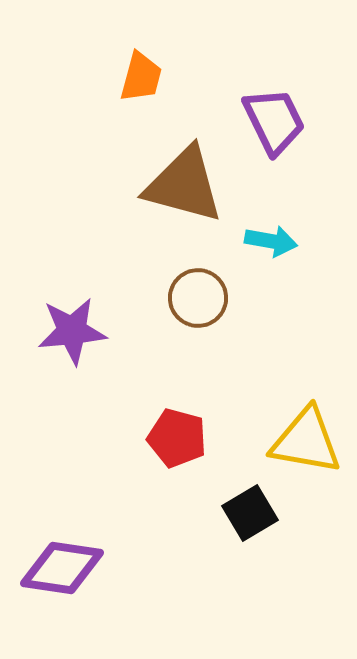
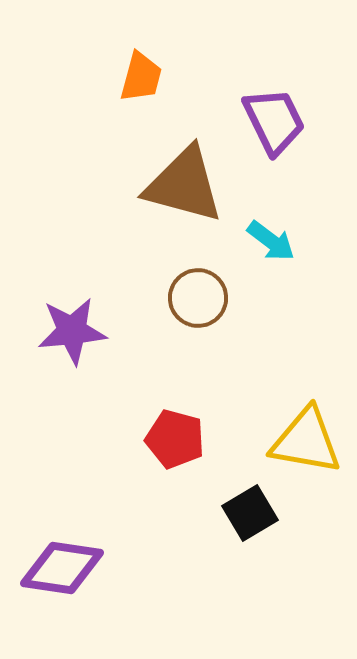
cyan arrow: rotated 27 degrees clockwise
red pentagon: moved 2 px left, 1 px down
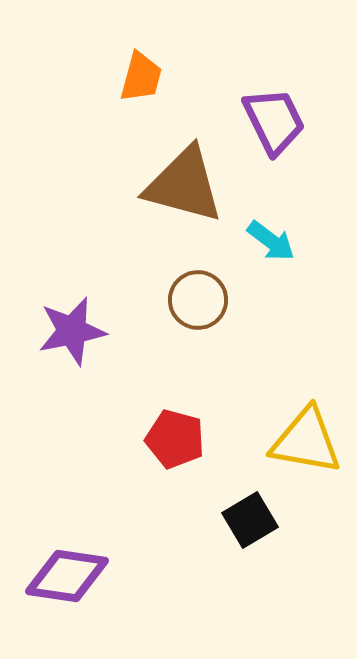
brown circle: moved 2 px down
purple star: rotated 6 degrees counterclockwise
black square: moved 7 px down
purple diamond: moved 5 px right, 8 px down
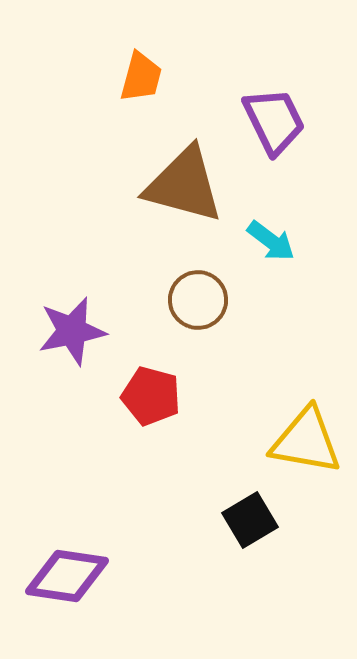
red pentagon: moved 24 px left, 43 px up
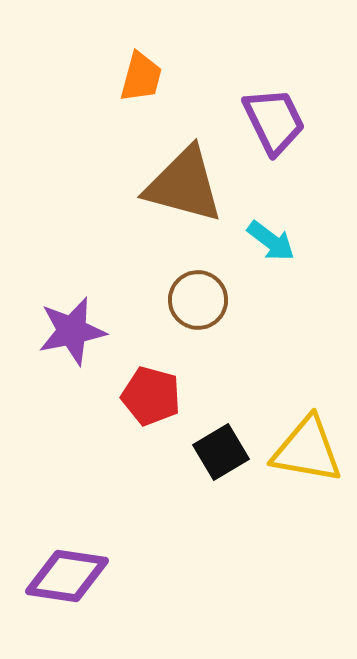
yellow triangle: moved 1 px right, 9 px down
black square: moved 29 px left, 68 px up
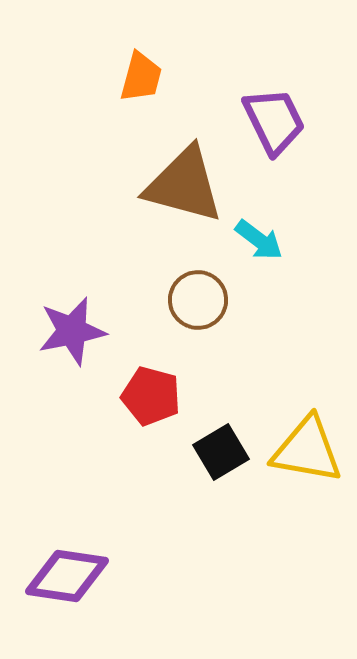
cyan arrow: moved 12 px left, 1 px up
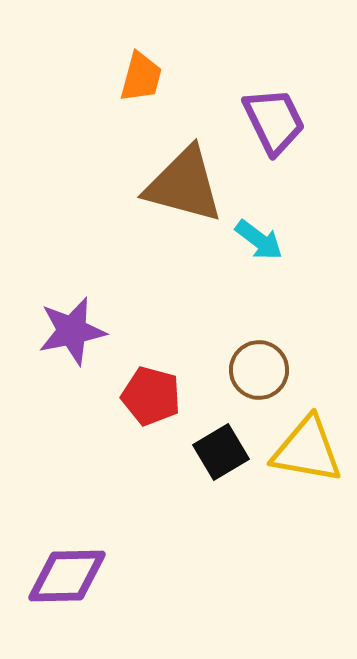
brown circle: moved 61 px right, 70 px down
purple diamond: rotated 10 degrees counterclockwise
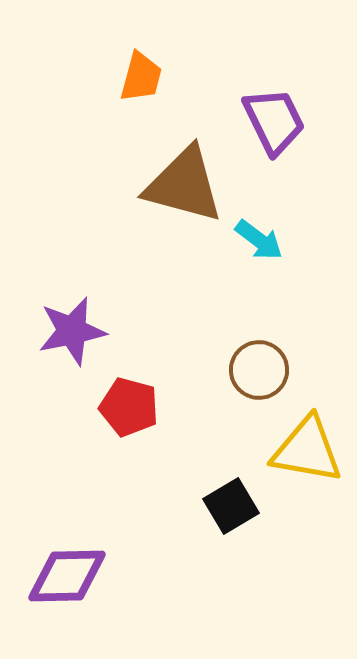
red pentagon: moved 22 px left, 11 px down
black square: moved 10 px right, 54 px down
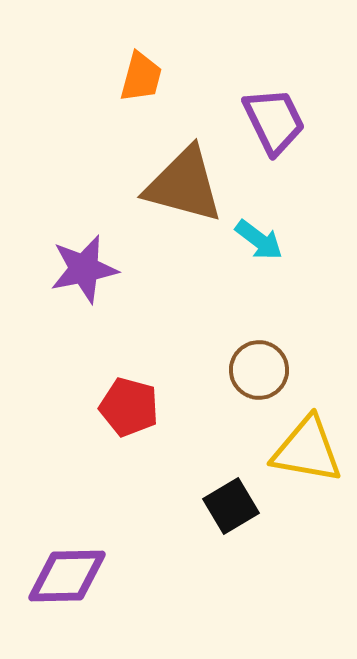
purple star: moved 12 px right, 62 px up
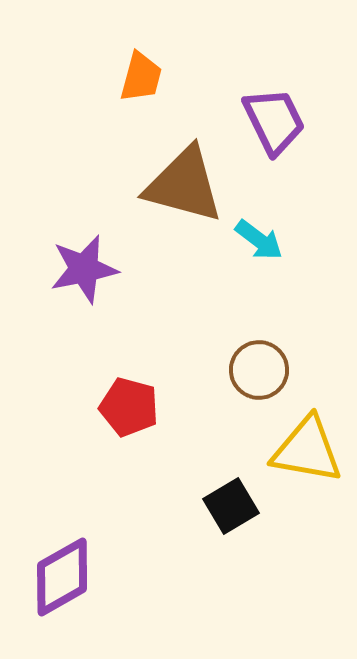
purple diamond: moved 5 px left, 1 px down; rotated 28 degrees counterclockwise
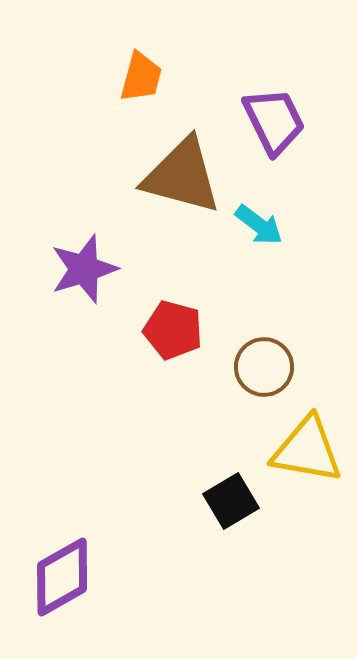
brown triangle: moved 2 px left, 9 px up
cyan arrow: moved 15 px up
purple star: rotated 6 degrees counterclockwise
brown circle: moved 5 px right, 3 px up
red pentagon: moved 44 px right, 77 px up
black square: moved 5 px up
